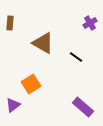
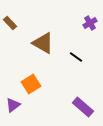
brown rectangle: rotated 48 degrees counterclockwise
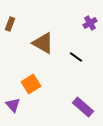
brown rectangle: moved 1 px down; rotated 64 degrees clockwise
purple triangle: rotated 35 degrees counterclockwise
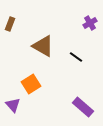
brown triangle: moved 3 px down
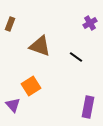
brown triangle: moved 3 px left; rotated 10 degrees counterclockwise
orange square: moved 2 px down
purple rectangle: moved 5 px right; rotated 60 degrees clockwise
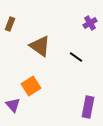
brown triangle: rotated 15 degrees clockwise
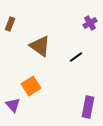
black line: rotated 72 degrees counterclockwise
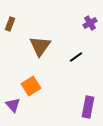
brown triangle: rotated 30 degrees clockwise
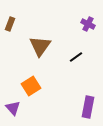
purple cross: moved 2 px left, 1 px down; rotated 32 degrees counterclockwise
purple triangle: moved 3 px down
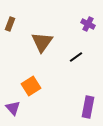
brown triangle: moved 2 px right, 4 px up
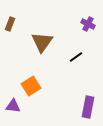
purple triangle: moved 2 px up; rotated 42 degrees counterclockwise
